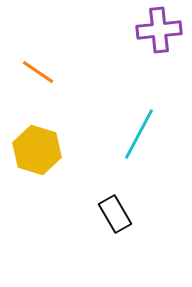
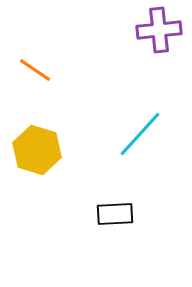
orange line: moved 3 px left, 2 px up
cyan line: moved 1 px right; rotated 14 degrees clockwise
black rectangle: rotated 63 degrees counterclockwise
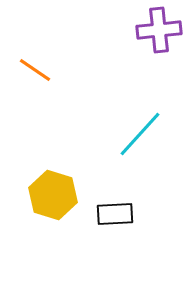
yellow hexagon: moved 16 px right, 45 px down
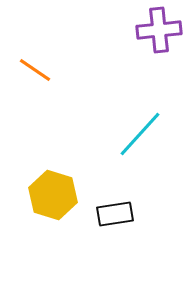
black rectangle: rotated 6 degrees counterclockwise
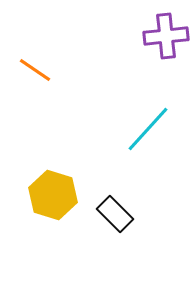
purple cross: moved 7 px right, 6 px down
cyan line: moved 8 px right, 5 px up
black rectangle: rotated 54 degrees clockwise
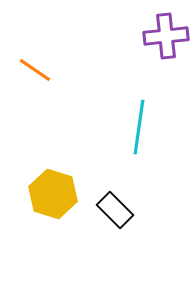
cyan line: moved 9 px left, 2 px up; rotated 34 degrees counterclockwise
yellow hexagon: moved 1 px up
black rectangle: moved 4 px up
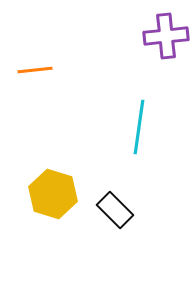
orange line: rotated 40 degrees counterclockwise
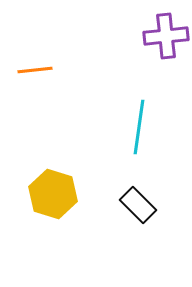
black rectangle: moved 23 px right, 5 px up
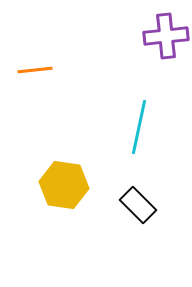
cyan line: rotated 4 degrees clockwise
yellow hexagon: moved 11 px right, 9 px up; rotated 9 degrees counterclockwise
